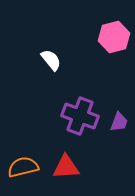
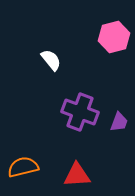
purple cross: moved 4 px up
red triangle: moved 11 px right, 8 px down
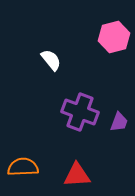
orange semicircle: rotated 12 degrees clockwise
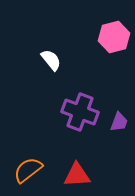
orange semicircle: moved 5 px right, 3 px down; rotated 36 degrees counterclockwise
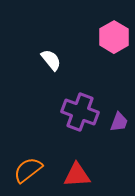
pink hexagon: rotated 16 degrees counterclockwise
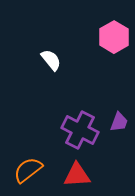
purple cross: moved 18 px down; rotated 6 degrees clockwise
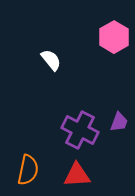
orange semicircle: rotated 140 degrees clockwise
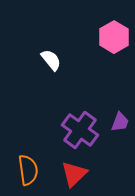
purple trapezoid: moved 1 px right
purple cross: rotated 9 degrees clockwise
orange semicircle: rotated 20 degrees counterclockwise
red triangle: moved 3 px left, 1 px up; rotated 40 degrees counterclockwise
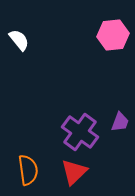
pink hexagon: moved 1 px left, 2 px up; rotated 24 degrees clockwise
white semicircle: moved 32 px left, 20 px up
purple cross: moved 2 px down
red triangle: moved 2 px up
